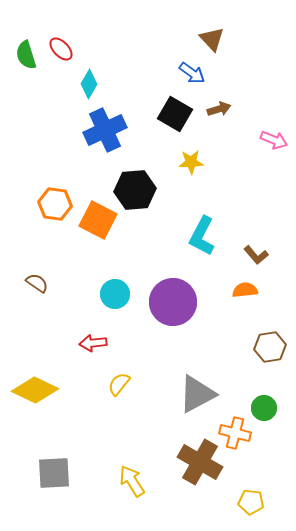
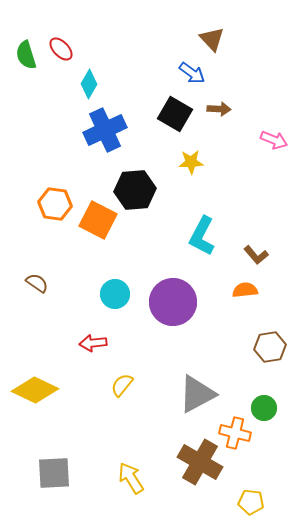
brown arrow: rotated 20 degrees clockwise
yellow semicircle: moved 3 px right, 1 px down
yellow arrow: moved 1 px left, 3 px up
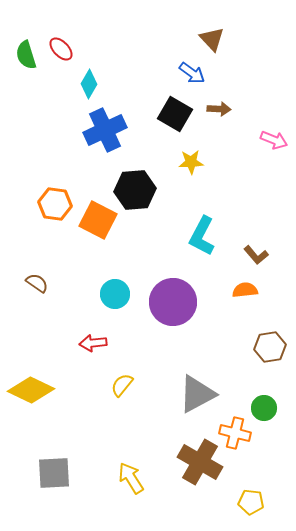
yellow diamond: moved 4 px left
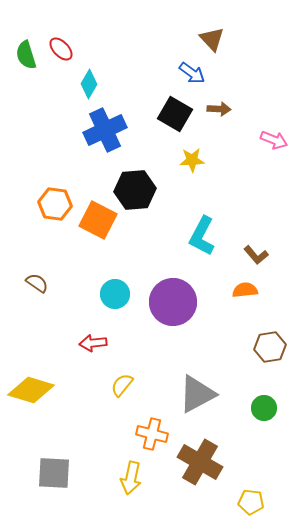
yellow star: moved 1 px right, 2 px up
yellow diamond: rotated 9 degrees counterclockwise
orange cross: moved 83 px left, 1 px down
gray square: rotated 6 degrees clockwise
yellow arrow: rotated 136 degrees counterclockwise
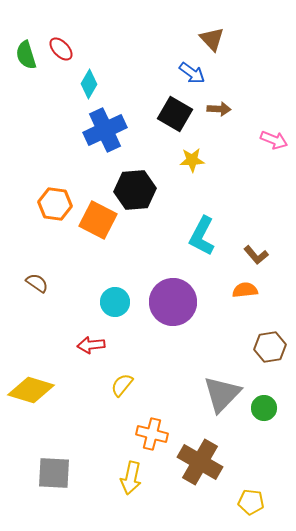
cyan circle: moved 8 px down
red arrow: moved 2 px left, 2 px down
gray triangle: moved 25 px right; rotated 18 degrees counterclockwise
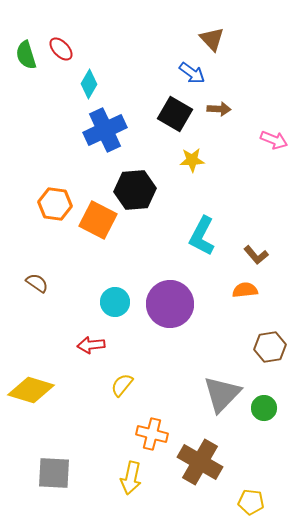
purple circle: moved 3 px left, 2 px down
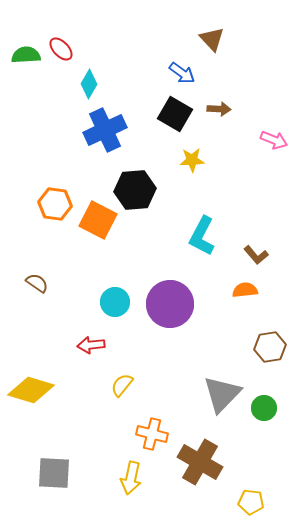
green semicircle: rotated 104 degrees clockwise
blue arrow: moved 10 px left
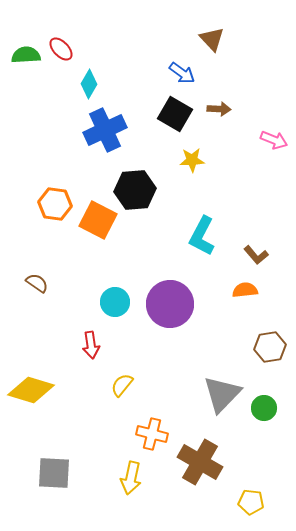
red arrow: rotated 92 degrees counterclockwise
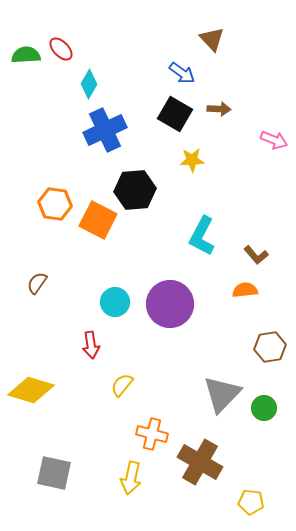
brown semicircle: rotated 90 degrees counterclockwise
gray square: rotated 9 degrees clockwise
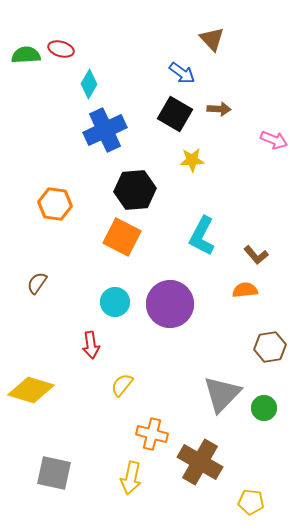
red ellipse: rotated 30 degrees counterclockwise
orange square: moved 24 px right, 17 px down
